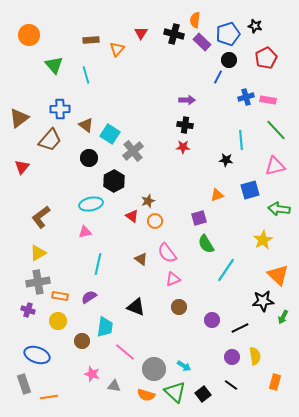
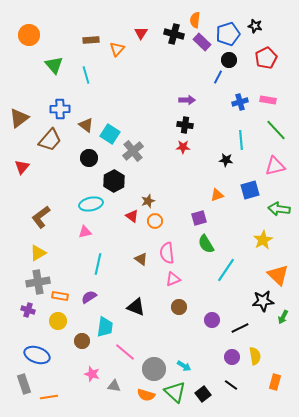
blue cross at (246, 97): moved 6 px left, 5 px down
pink semicircle at (167, 253): rotated 30 degrees clockwise
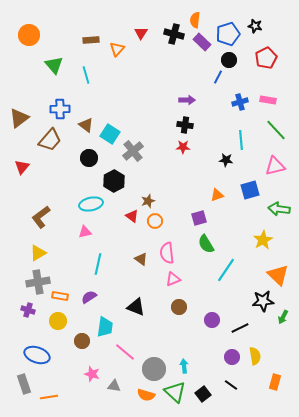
cyan arrow at (184, 366): rotated 128 degrees counterclockwise
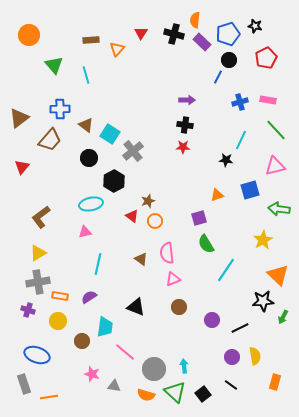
cyan line at (241, 140): rotated 30 degrees clockwise
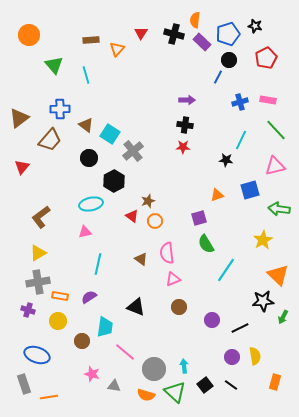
black square at (203, 394): moved 2 px right, 9 px up
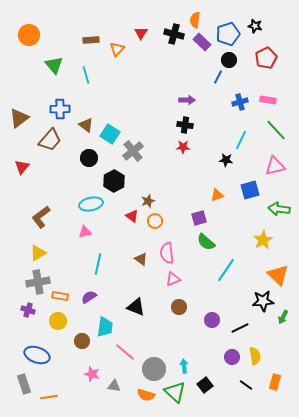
green semicircle at (206, 244): moved 2 px up; rotated 18 degrees counterclockwise
black line at (231, 385): moved 15 px right
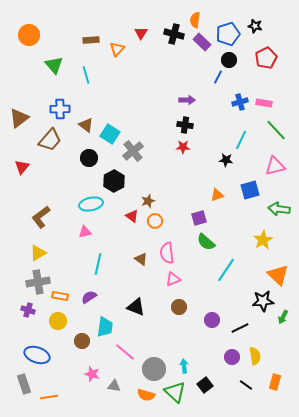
pink rectangle at (268, 100): moved 4 px left, 3 px down
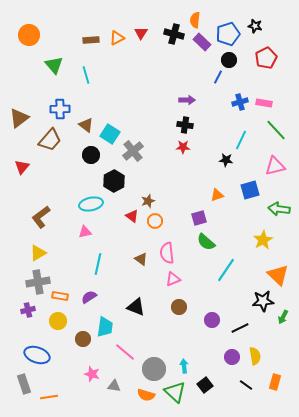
orange triangle at (117, 49): moved 11 px up; rotated 21 degrees clockwise
black circle at (89, 158): moved 2 px right, 3 px up
purple cross at (28, 310): rotated 32 degrees counterclockwise
brown circle at (82, 341): moved 1 px right, 2 px up
